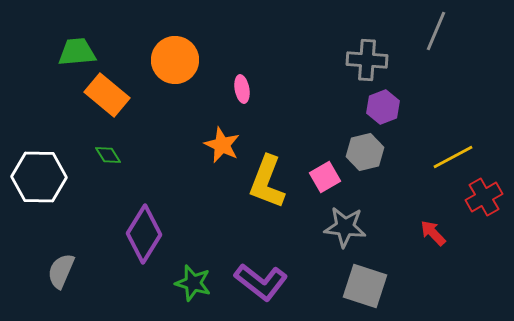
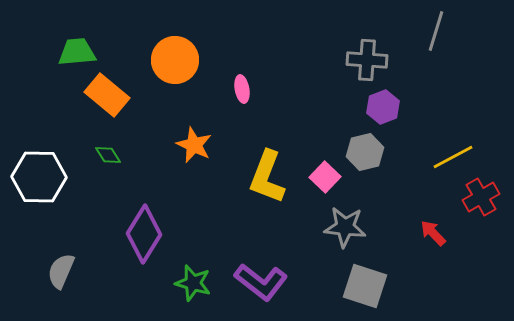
gray line: rotated 6 degrees counterclockwise
orange star: moved 28 px left
pink square: rotated 16 degrees counterclockwise
yellow L-shape: moved 5 px up
red cross: moved 3 px left
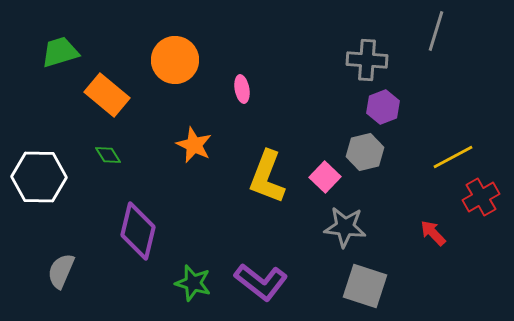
green trapezoid: moved 17 px left; rotated 12 degrees counterclockwise
purple diamond: moved 6 px left, 3 px up; rotated 18 degrees counterclockwise
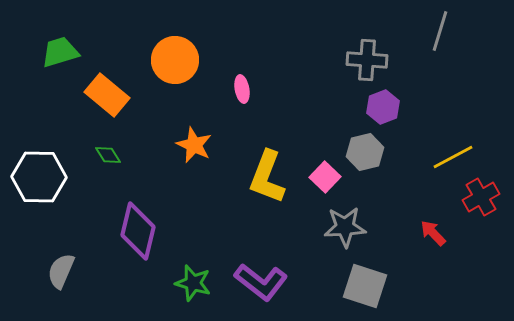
gray line: moved 4 px right
gray star: rotated 9 degrees counterclockwise
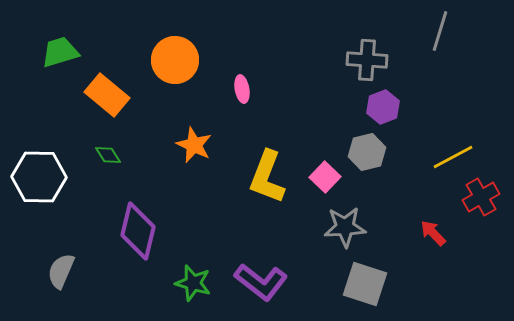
gray hexagon: moved 2 px right
gray square: moved 2 px up
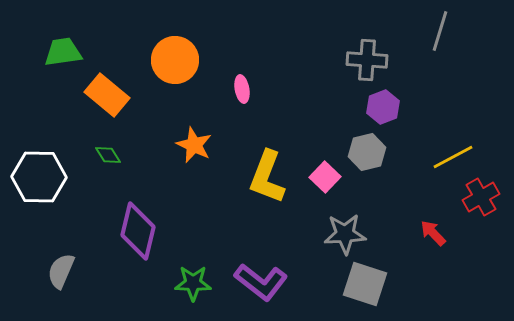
green trapezoid: moved 3 px right; rotated 9 degrees clockwise
gray star: moved 7 px down
green star: rotated 15 degrees counterclockwise
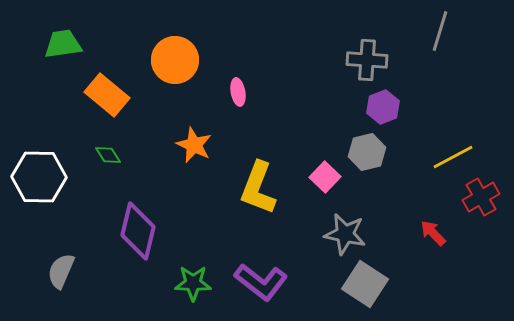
green trapezoid: moved 8 px up
pink ellipse: moved 4 px left, 3 px down
yellow L-shape: moved 9 px left, 11 px down
gray star: rotated 15 degrees clockwise
gray square: rotated 15 degrees clockwise
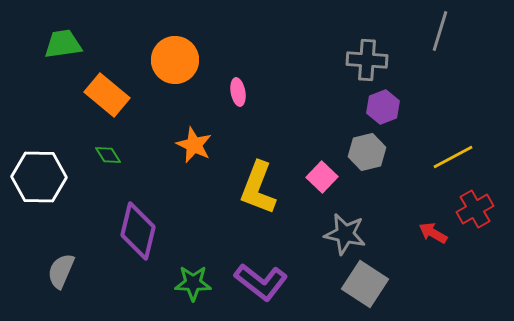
pink square: moved 3 px left
red cross: moved 6 px left, 12 px down
red arrow: rotated 16 degrees counterclockwise
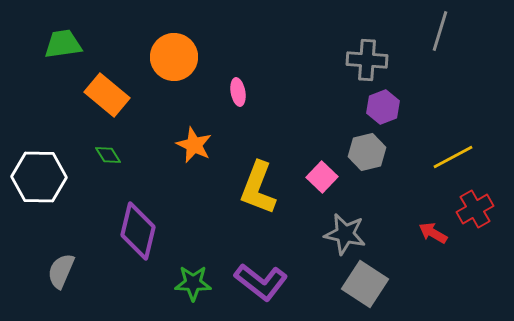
orange circle: moved 1 px left, 3 px up
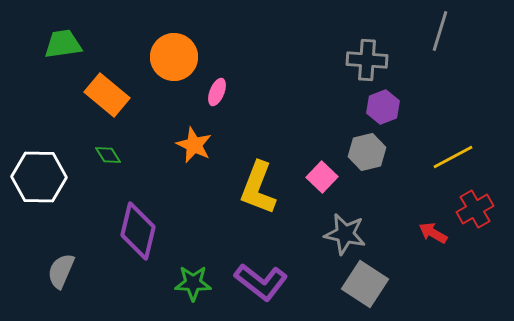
pink ellipse: moved 21 px left; rotated 32 degrees clockwise
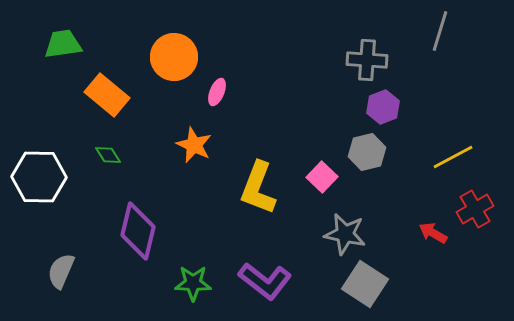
purple L-shape: moved 4 px right, 1 px up
